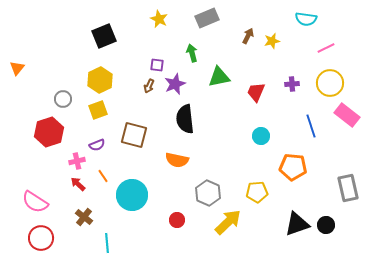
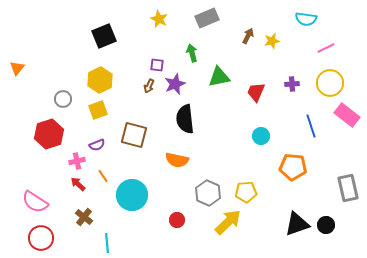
red hexagon at (49, 132): moved 2 px down
yellow pentagon at (257, 192): moved 11 px left
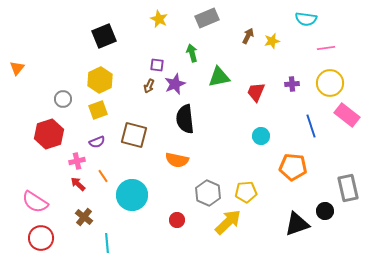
pink line at (326, 48): rotated 18 degrees clockwise
purple semicircle at (97, 145): moved 3 px up
black circle at (326, 225): moved 1 px left, 14 px up
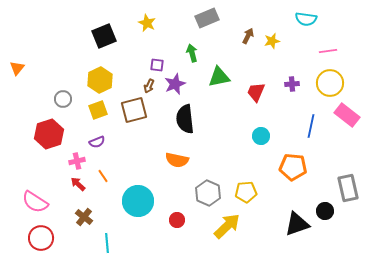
yellow star at (159, 19): moved 12 px left, 4 px down
pink line at (326, 48): moved 2 px right, 3 px down
blue line at (311, 126): rotated 30 degrees clockwise
brown square at (134, 135): moved 25 px up; rotated 28 degrees counterclockwise
cyan circle at (132, 195): moved 6 px right, 6 px down
yellow arrow at (228, 222): moved 1 px left, 4 px down
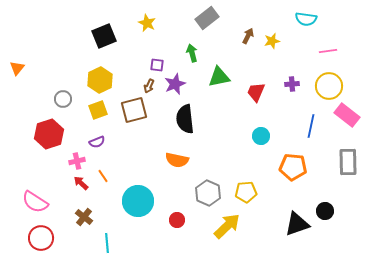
gray rectangle at (207, 18): rotated 15 degrees counterclockwise
yellow circle at (330, 83): moved 1 px left, 3 px down
red arrow at (78, 184): moved 3 px right, 1 px up
gray rectangle at (348, 188): moved 26 px up; rotated 12 degrees clockwise
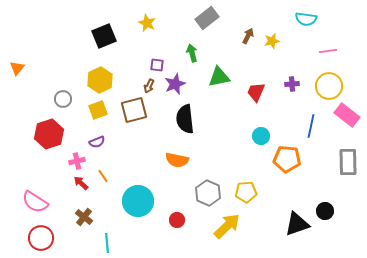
orange pentagon at (293, 167): moved 6 px left, 8 px up
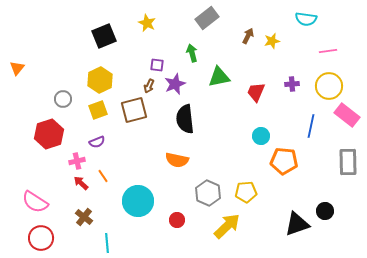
orange pentagon at (287, 159): moved 3 px left, 2 px down
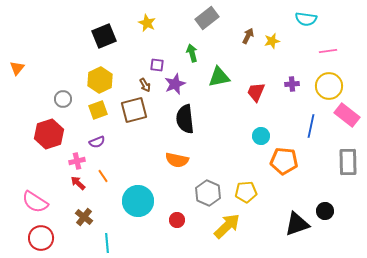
brown arrow at (149, 86): moved 4 px left, 1 px up; rotated 56 degrees counterclockwise
red arrow at (81, 183): moved 3 px left
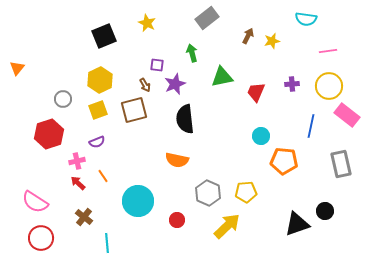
green triangle at (219, 77): moved 3 px right
gray rectangle at (348, 162): moved 7 px left, 2 px down; rotated 12 degrees counterclockwise
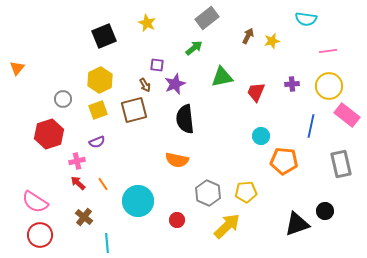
green arrow at (192, 53): moved 2 px right, 5 px up; rotated 66 degrees clockwise
orange line at (103, 176): moved 8 px down
red circle at (41, 238): moved 1 px left, 3 px up
